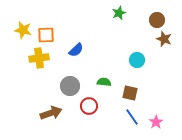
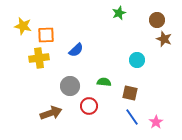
yellow star: moved 4 px up
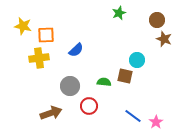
brown square: moved 5 px left, 17 px up
blue line: moved 1 px right, 1 px up; rotated 18 degrees counterclockwise
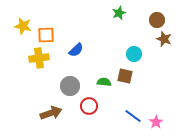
cyan circle: moved 3 px left, 6 px up
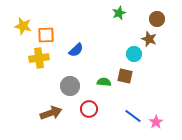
brown circle: moved 1 px up
brown star: moved 15 px left
red circle: moved 3 px down
